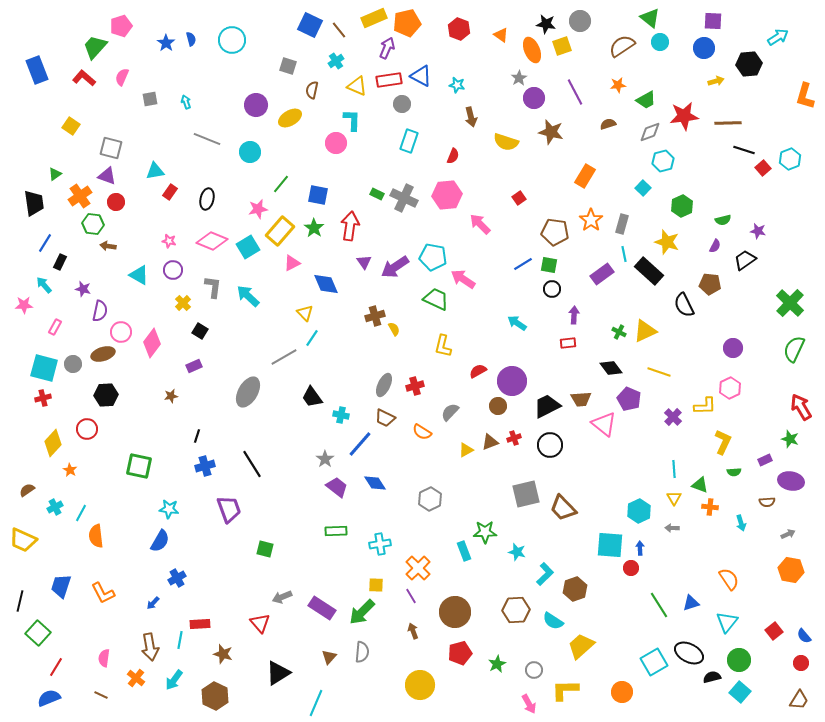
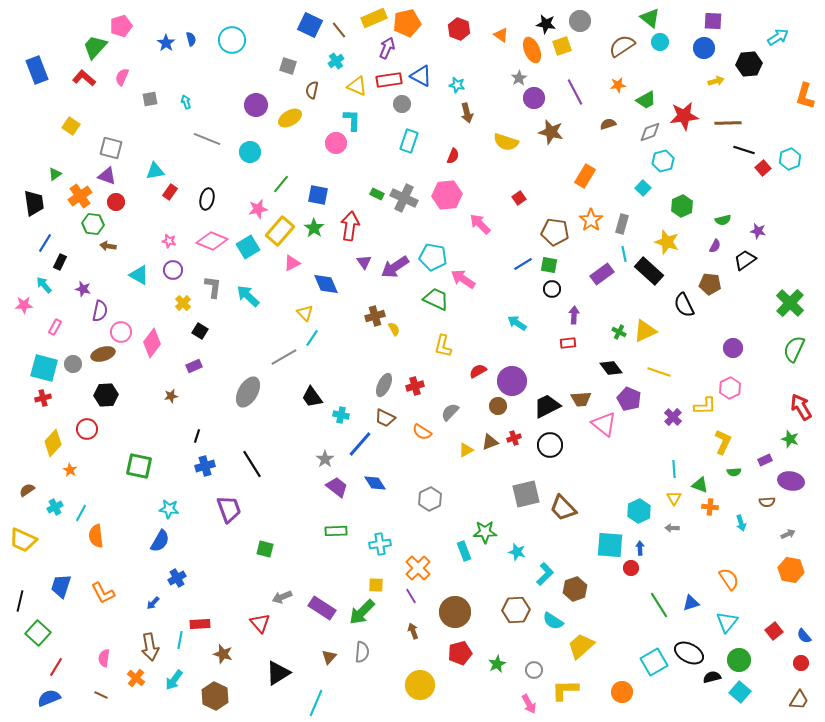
brown arrow at (471, 117): moved 4 px left, 4 px up
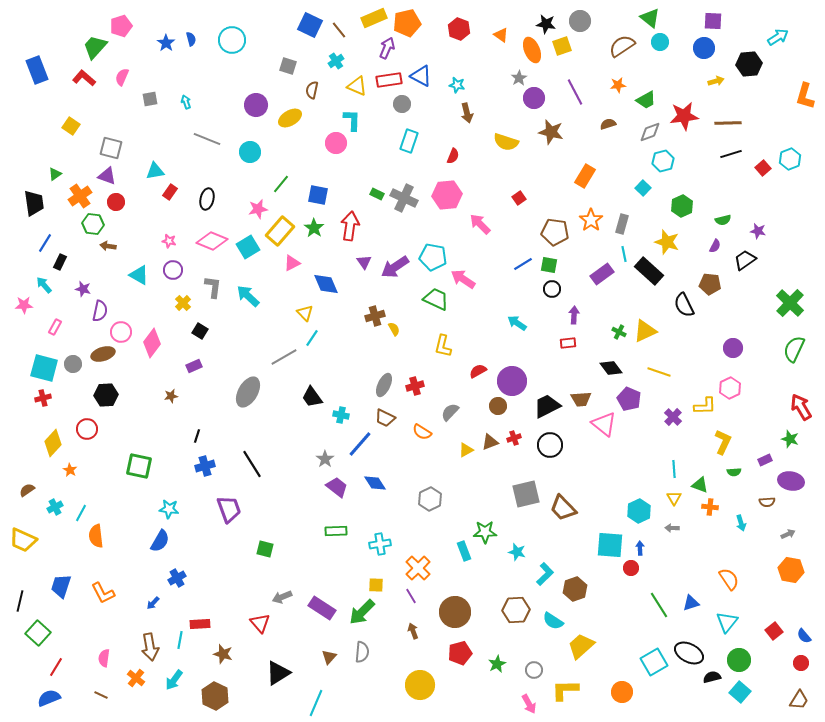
black line at (744, 150): moved 13 px left, 4 px down; rotated 35 degrees counterclockwise
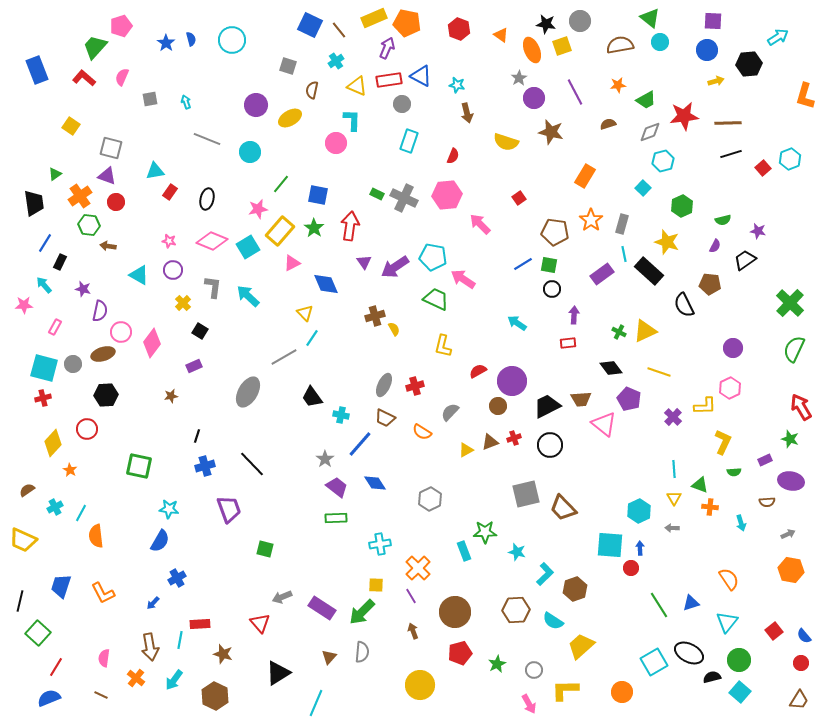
orange pentagon at (407, 23): rotated 24 degrees clockwise
brown semicircle at (622, 46): moved 2 px left, 1 px up; rotated 24 degrees clockwise
blue circle at (704, 48): moved 3 px right, 2 px down
green hexagon at (93, 224): moved 4 px left, 1 px down
black line at (252, 464): rotated 12 degrees counterclockwise
green rectangle at (336, 531): moved 13 px up
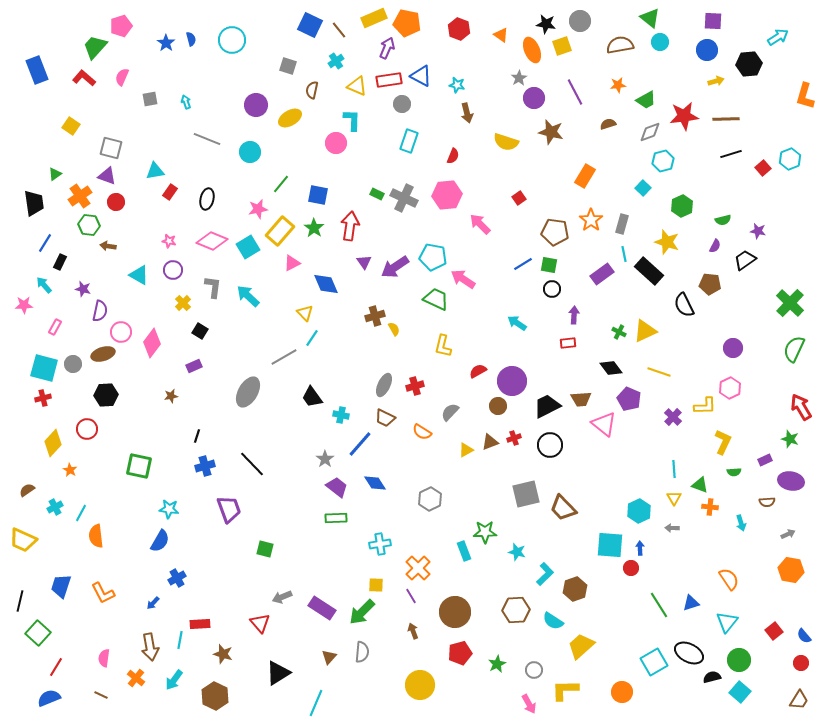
brown line at (728, 123): moved 2 px left, 4 px up
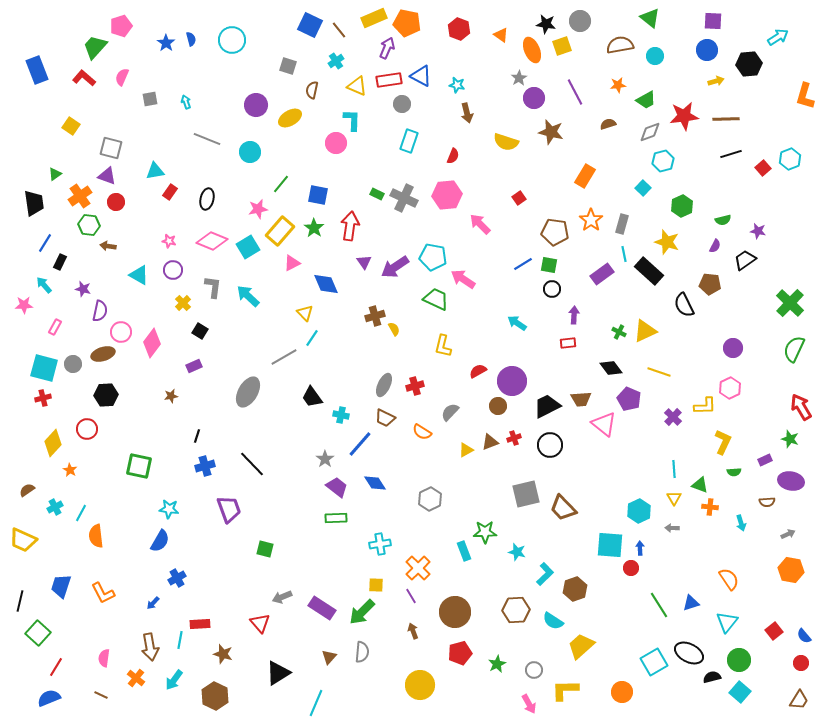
cyan circle at (660, 42): moved 5 px left, 14 px down
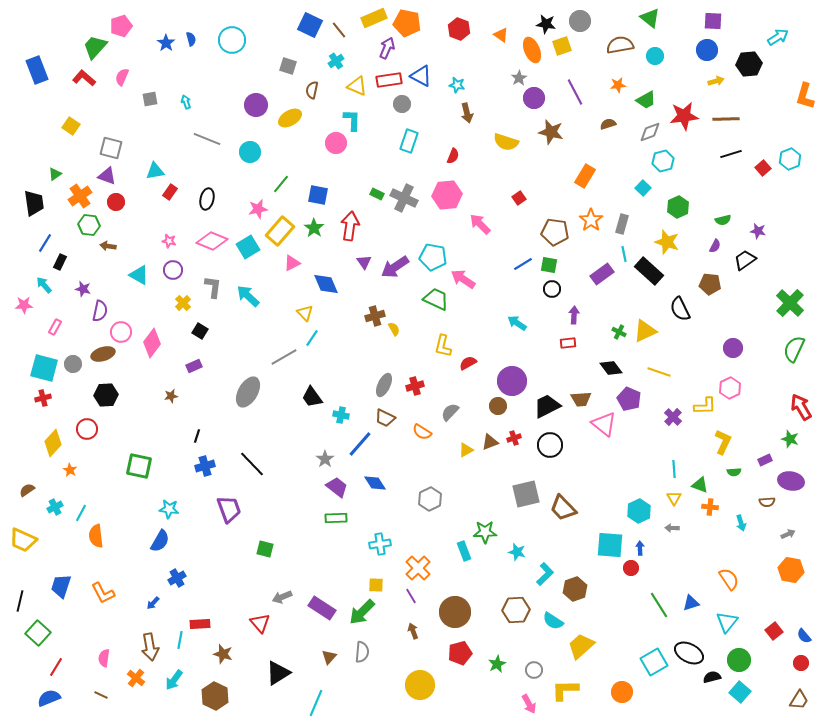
green hexagon at (682, 206): moved 4 px left, 1 px down
black semicircle at (684, 305): moved 4 px left, 4 px down
red semicircle at (478, 371): moved 10 px left, 8 px up
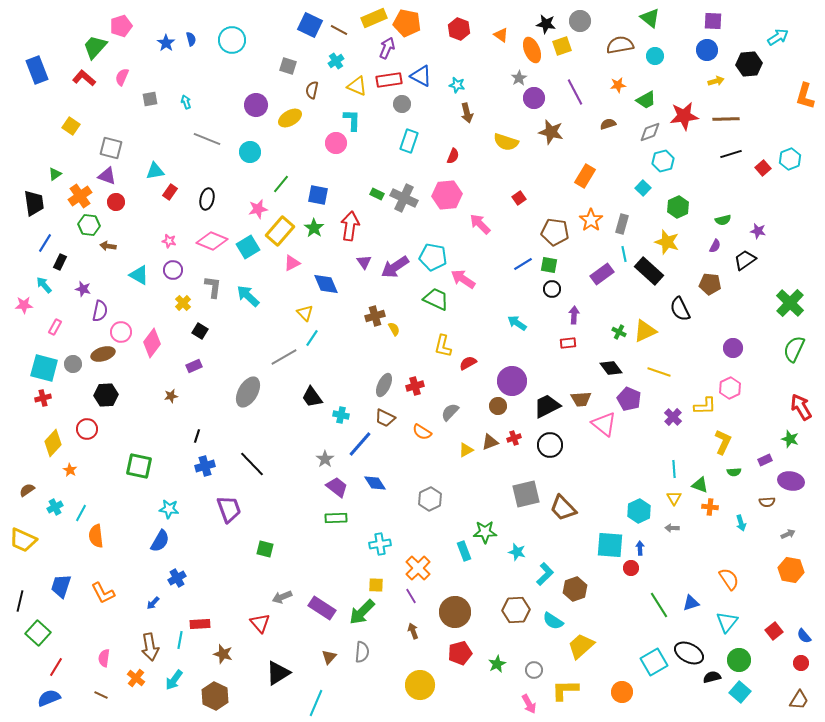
brown line at (339, 30): rotated 24 degrees counterclockwise
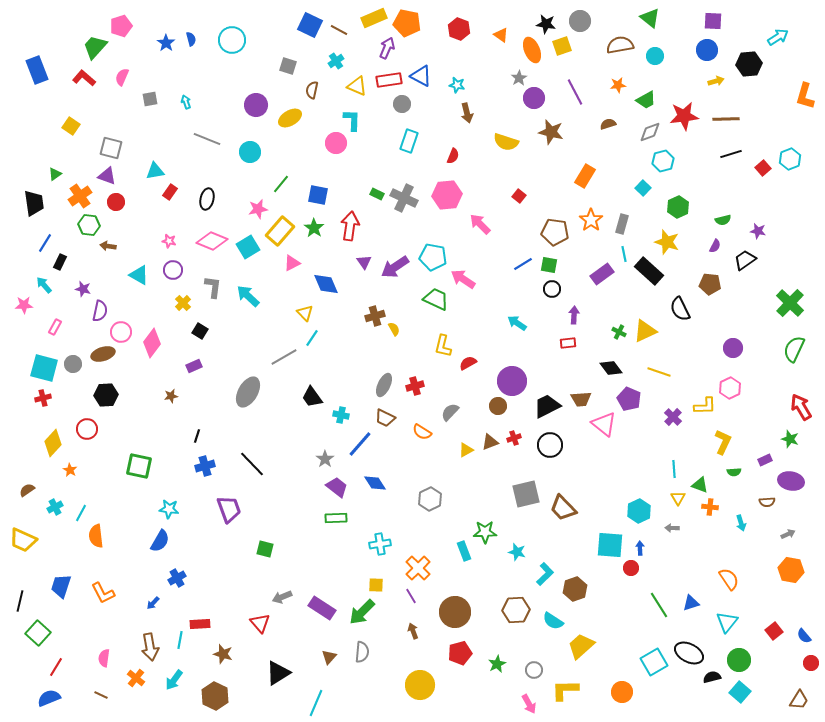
red square at (519, 198): moved 2 px up; rotated 16 degrees counterclockwise
yellow triangle at (674, 498): moved 4 px right
red circle at (801, 663): moved 10 px right
